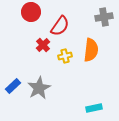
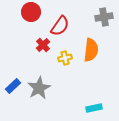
yellow cross: moved 2 px down
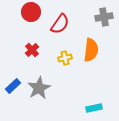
red semicircle: moved 2 px up
red cross: moved 11 px left, 5 px down
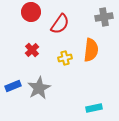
blue rectangle: rotated 21 degrees clockwise
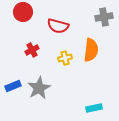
red circle: moved 8 px left
red semicircle: moved 2 px left, 2 px down; rotated 70 degrees clockwise
red cross: rotated 16 degrees clockwise
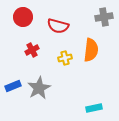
red circle: moved 5 px down
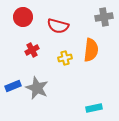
gray star: moved 2 px left; rotated 20 degrees counterclockwise
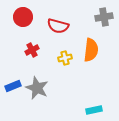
cyan rectangle: moved 2 px down
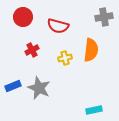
gray star: moved 2 px right
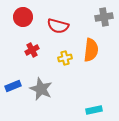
gray star: moved 2 px right, 1 px down
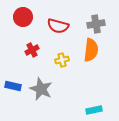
gray cross: moved 8 px left, 7 px down
yellow cross: moved 3 px left, 2 px down
blue rectangle: rotated 35 degrees clockwise
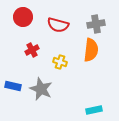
red semicircle: moved 1 px up
yellow cross: moved 2 px left, 2 px down; rotated 32 degrees clockwise
